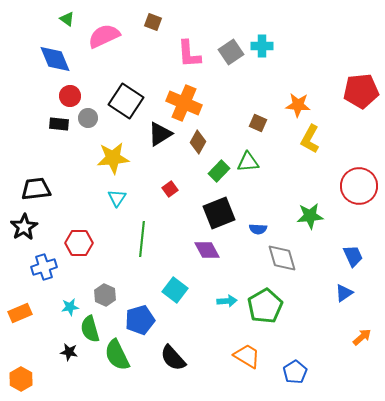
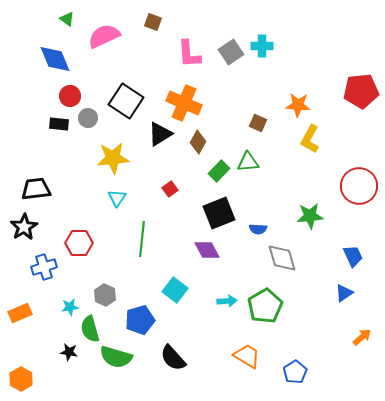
green semicircle at (117, 355): moved 1 px left, 2 px down; rotated 48 degrees counterclockwise
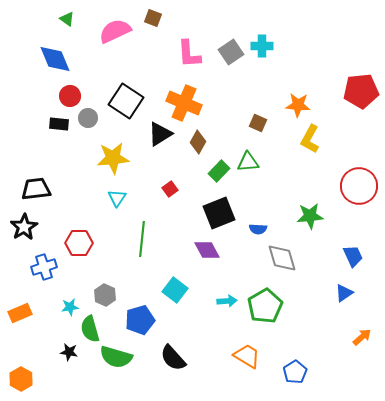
brown square at (153, 22): moved 4 px up
pink semicircle at (104, 36): moved 11 px right, 5 px up
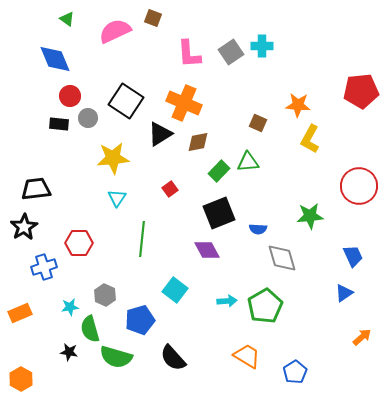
brown diamond at (198, 142): rotated 50 degrees clockwise
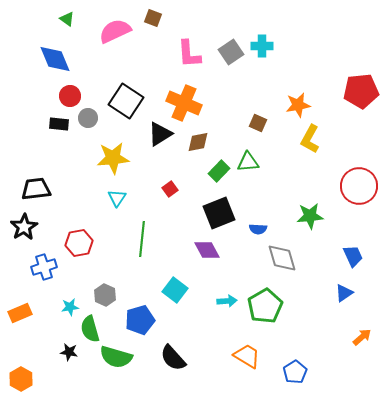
orange star at (298, 105): rotated 15 degrees counterclockwise
red hexagon at (79, 243): rotated 12 degrees counterclockwise
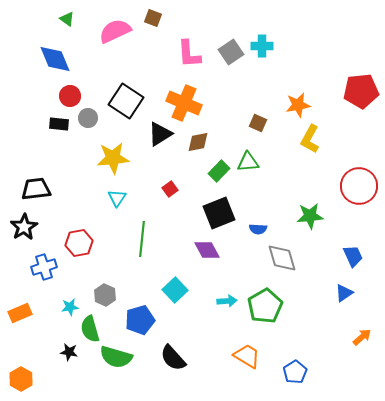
cyan square at (175, 290): rotated 10 degrees clockwise
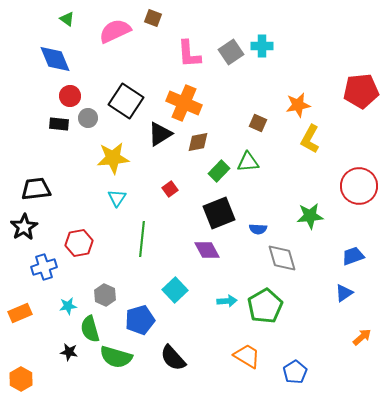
blue trapezoid at (353, 256): rotated 85 degrees counterclockwise
cyan star at (70, 307): moved 2 px left, 1 px up
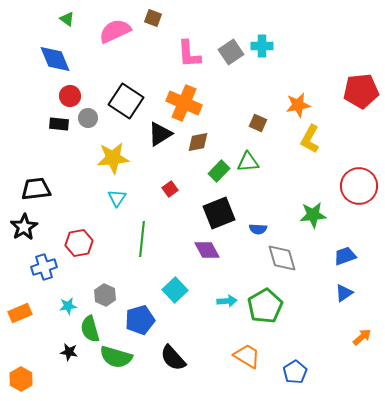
green star at (310, 216): moved 3 px right, 1 px up
blue trapezoid at (353, 256): moved 8 px left
